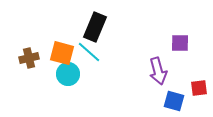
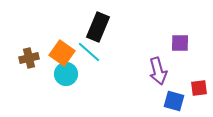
black rectangle: moved 3 px right
orange square: rotated 20 degrees clockwise
cyan circle: moved 2 px left
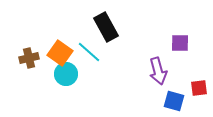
black rectangle: moved 8 px right; rotated 52 degrees counterclockwise
orange square: moved 2 px left
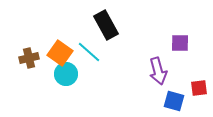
black rectangle: moved 2 px up
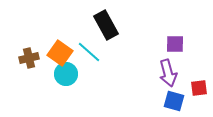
purple square: moved 5 px left, 1 px down
purple arrow: moved 10 px right, 2 px down
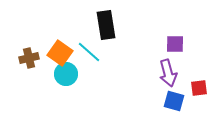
black rectangle: rotated 20 degrees clockwise
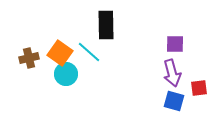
black rectangle: rotated 8 degrees clockwise
purple arrow: moved 4 px right
